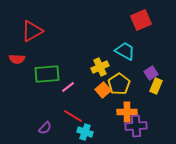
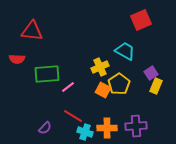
red triangle: rotated 35 degrees clockwise
orange square: rotated 21 degrees counterclockwise
orange cross: moved 20 px left, 16 px down
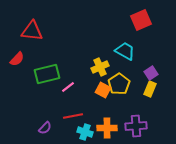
red semicircle: rotated 49 degrees counterclockwise
green rectangle: rotated 10 degrees counterclockwise
yellow rectangle: moved 6 px left, 3 px down
red line: rotated 42 degrees counterclockwise
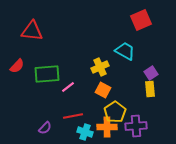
red semicircle: moved 7 px down
green rectangle: rotated 10 degrees clockwise
yellow pentagon: moved 4 px left, 28 px down
yellow rectangle: rotated 28 degrees counterclockwise
orange cross: moved 1 px up
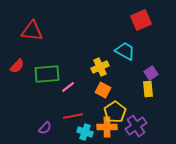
yellow rectangle: moved 2 px left
purple cross: rotated 30 degrees counterclockwise
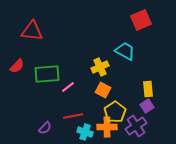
purple square: moved 4 px left, 33 px down
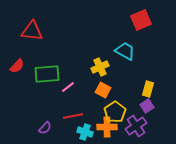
yellow rectangle: rotated 21 degrees clockwise
